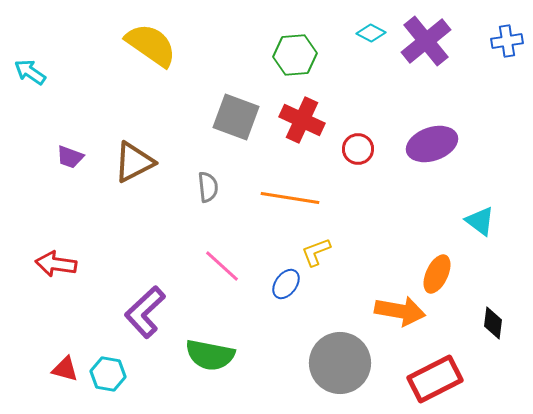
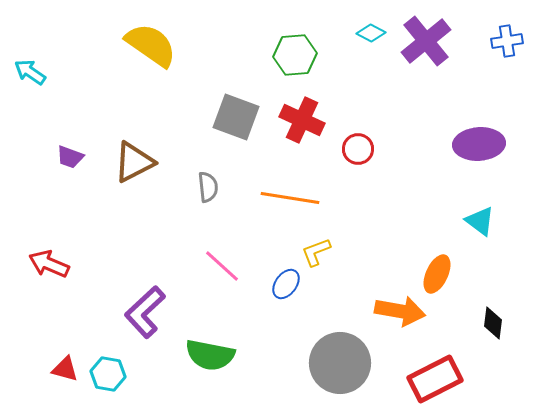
purple ellipse: moved 47 px right; rotated 15 degrees clockwise
red arrow: moved 7 px left; rotated 15 degrees clockwise
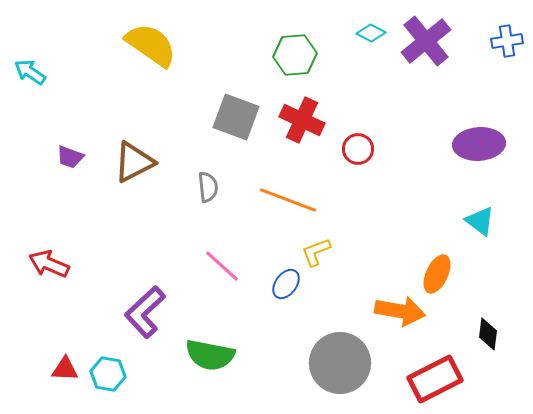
orange line: moved 2 px left, 2 px down; rotated 12 degrees clockwise
black diamond: moved 5 px left, 11 px down
red triangle: rotated 12 degrees counterclockwise
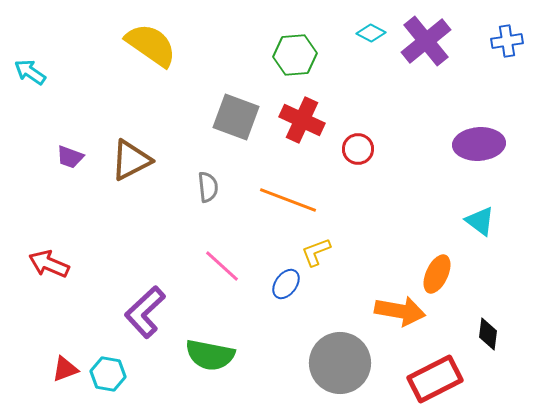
brown triangle: moved 3 px left, 2 px up
red triangle: rotated 24 degrees counterclockwise
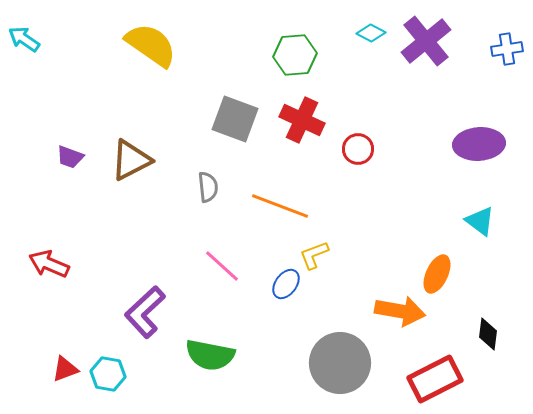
blue cross: moved 8 px down
cyan arrow: moved 6 px left, 33 px up
gray square: moved 1 px left, 2 px down
orange line: moved 8 px left, 6 px down
yellow L-shape: moved 2 px left, 3 px down
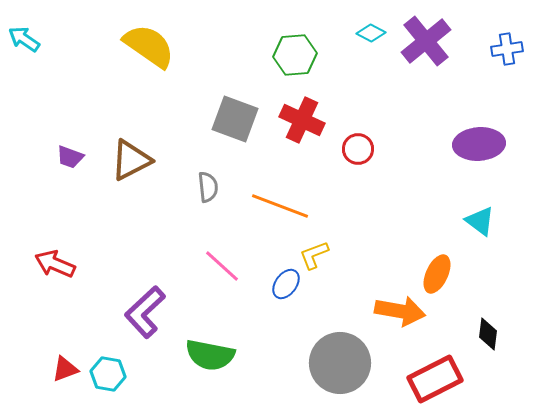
yellow semicircle: moved 2 px left, 1 px down
red arrow: moved 6 px right
